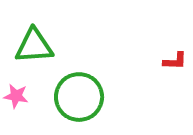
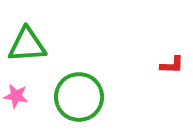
green triangle: moved 7 px left, 1 px up
red L-shape: moved 3 px left, 4 px down
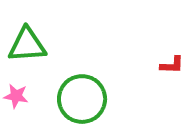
green circle: moved 3 px right, 2 px down
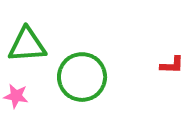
green circle: moved 22 px up
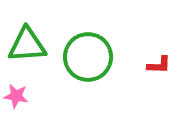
red L-shape: moved 13 px left
green circle: moved 6 px right, 20 px up
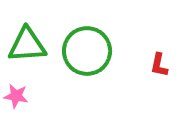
green circle: moved 1 px left, 6 px up
red L-shape: rotated 100 degrees clockwise
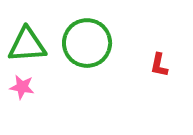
green circle: moved 8 px up
pink star: moved 6 px right, 9 px up
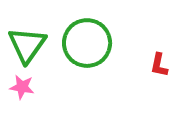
green triangle: rotated 51 degrees counterclockwise
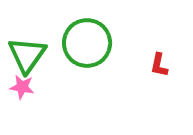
green triangle: moved 10 px down
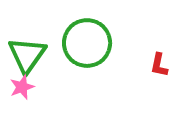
pink star: rotated 30 degrees counterclockwise
